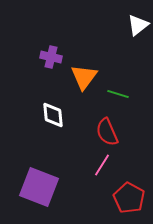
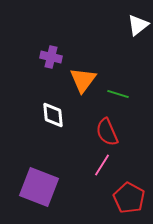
orange triangle: moved 1 px left, 3 px down
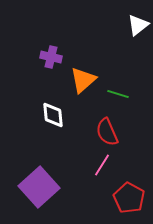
orange triangle: rotated 12 degrees clockwise
purple square: rotated 27 degrees clockwise
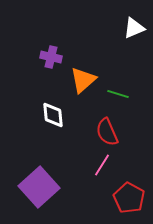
white triangle: moved 4 px left, 3 px down; rotated 15 degrees clockwise
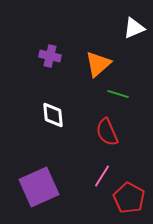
purple cross: moved 1 px left, 1 px up
orange triangle: moved 15 px right, 16 px up
pink line: moved 11 px down
purple square: rotated 18 degrees clockwise
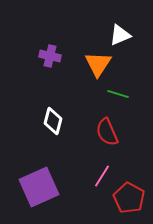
white triangle: moved 14 px left, 7 px down
orange triangle: rotated 16 degrees counterclockwise
white diamond: moved 6 px down; rotated 20 degrees clockwise
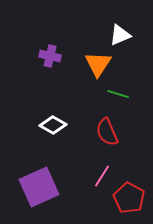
white diamond: moved 4 px down; rotated 76 degrees counterclockwise
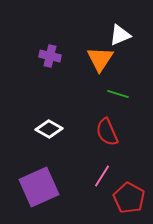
orange triangle: moved 2 px right, 5 px up
white diamond: moved 4 px left, 4 px down
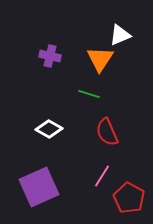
green line: moved 29 px left
